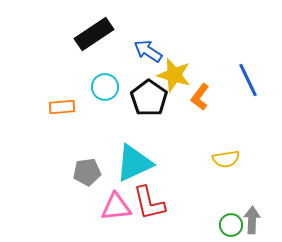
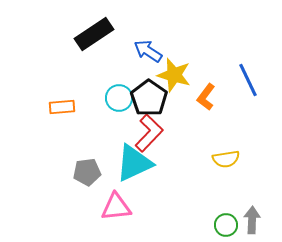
cyan circle: moved 14 px right, 11 px down
orange L-shape: moved 6 px right
red L-shape: moved 70 px up; rotated 123 degrees counterclockwise
green circle: moved 5 px left
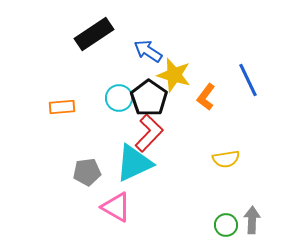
pink triangle: rotated 36 degrees clockwise
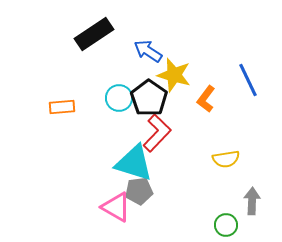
orange L-shape: moved 2 px down
red L-shape: moved 8 px right
cyan triangle: rotated 42 degrees clockwise
gray pentagon: moved 52 px right, 19 px down
gray arrow: moved 19 px up
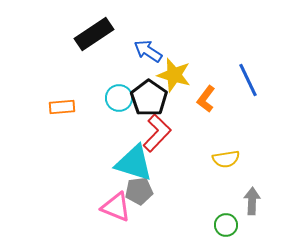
pink triangle: rotated 8 degrees counterclockwise
